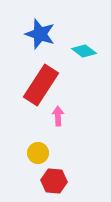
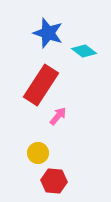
blue star: moved 8 px right, 1 px up
pink arrow: rotated 42 degrees clockwise
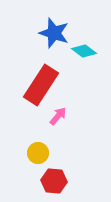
blue star: moved 6 px right
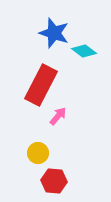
red rectangle: rotated 6 degrees counterclockwise
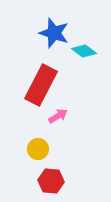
pink arrow: rotated 18 degrees clockwise
yellow circle: moved 4 px up
red hexagon: moved 3 px left
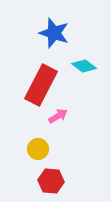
cyan diamond: moved 15 px down
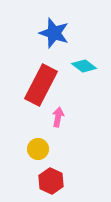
pink arrow: moved 1 px down; rotated 48 degrees counterclockwise
red hexagon: rotated 20 degrees clockwise
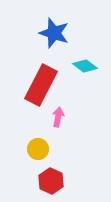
cyan diamond: moved 1 px right
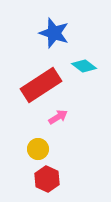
cyan diamond: moved 1 px left
red rectangle: rotated 30 degrees clockwise
pink arrow: rotated 48 degrees clockwise
red hexagon: moved 4 px left, 2 px up
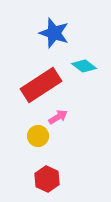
yellow circle: moved 13 px up
